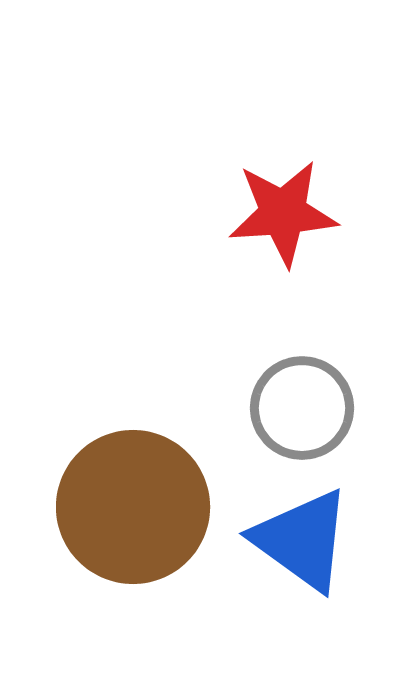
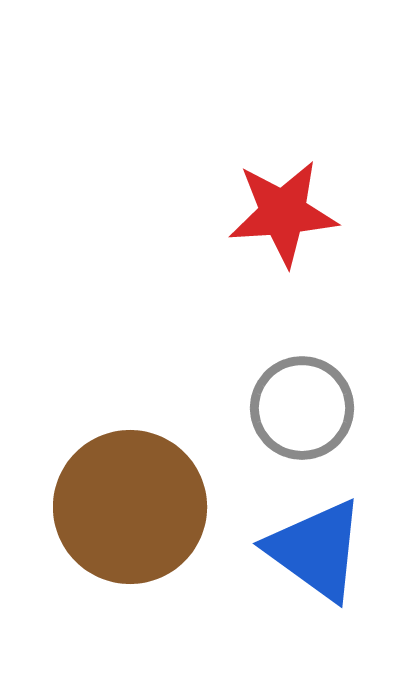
brown circle: moved 3 px left
blue triangle: moved 14 px right, 10 px down
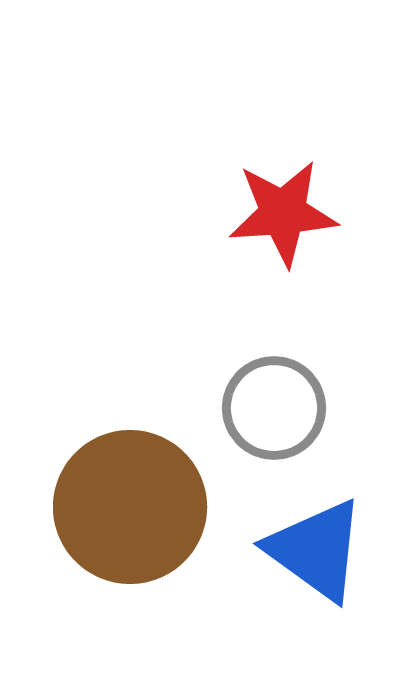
gray circle: moved 28 px left
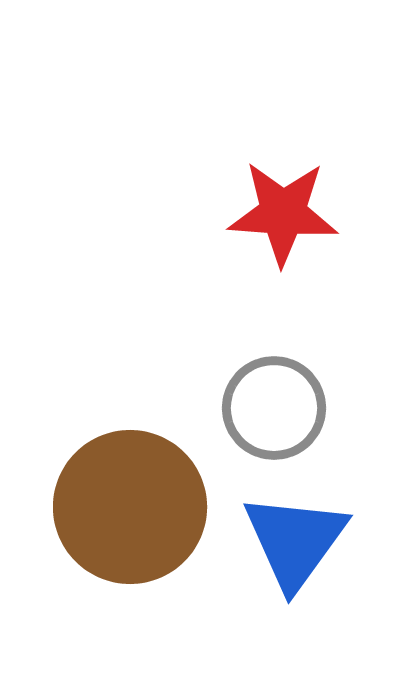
red star: rotated 8 degrees clockwise
blue triangle: moved 21 px left, 9 px up; rotated 30 degrees clockwise
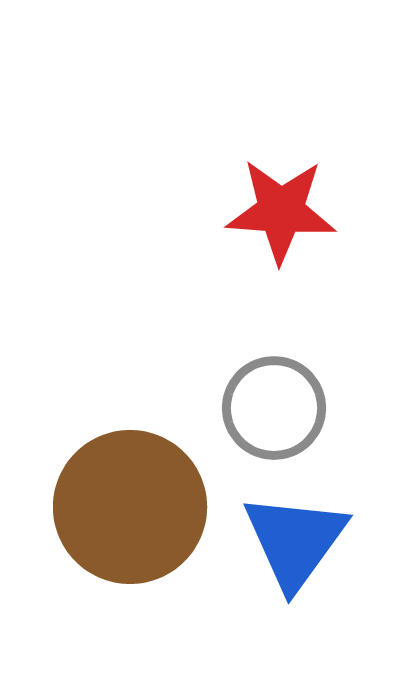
red star: moved 2 px left, 2 px up
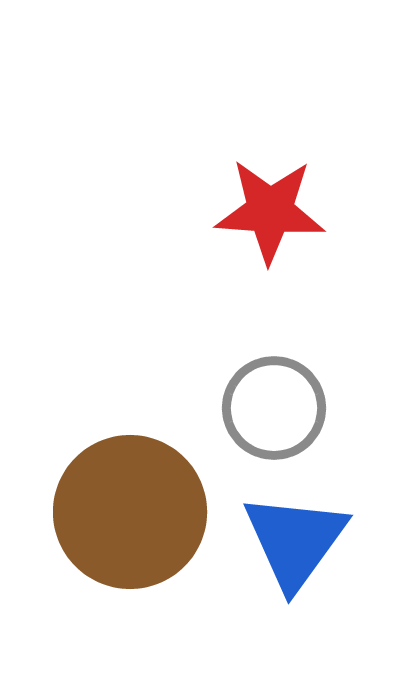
red star: moved 11 px left
brown circle: moved 5 px down
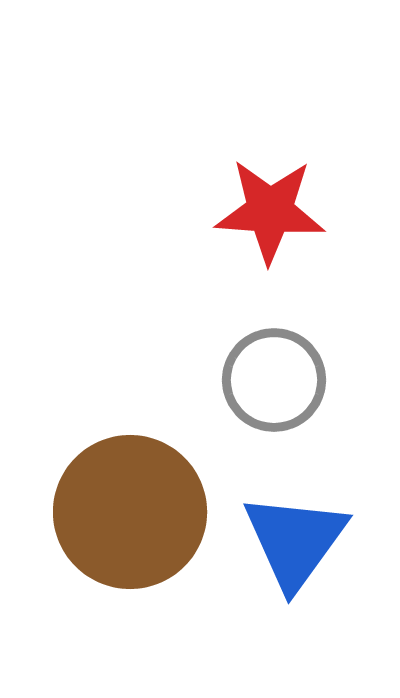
gray circle: moved 28 px up
